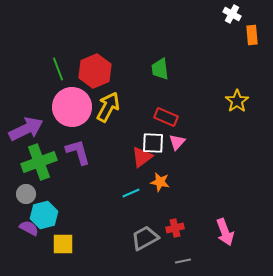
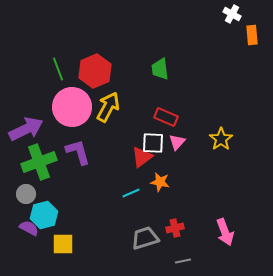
yellow star: moved 16 px left, 38 px down
gray trapezoid: rotated 12 degrees clockwise
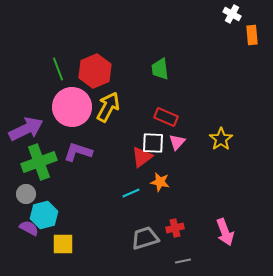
purple L-shape: rotated 56 degrees counterclockwise
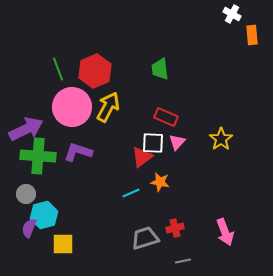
green cross: moved 1 px left, 6 px up; rotated 24 degrees clockwise
purple semicircle: rotated 96 degrees counterclockwise
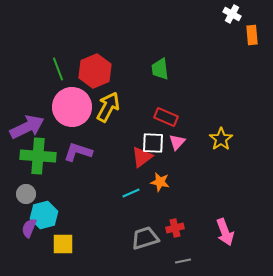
purple arrow: moved 1 px right, 2 px up
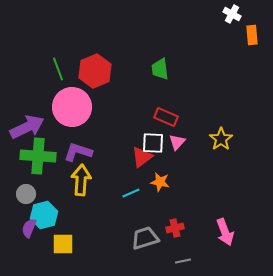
yellow arrow: moved 27 px left, 73 px down; rotated 24 degrees counterclockwise
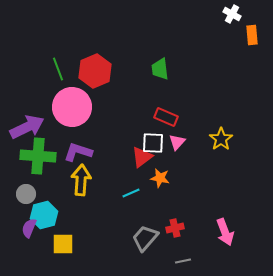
orange star: moved 4 px up
gray trapezoid: rotated 32 degrees counterclockwise
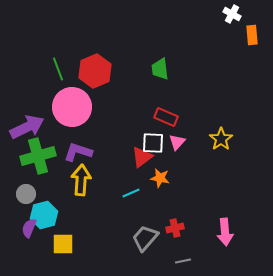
green cross: rotated 20 degrees counterclockwise
pink arrow: rotated 16 degrees clockwise
